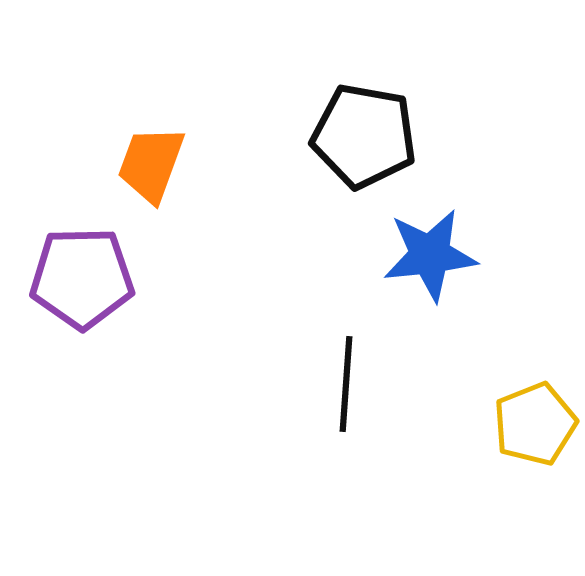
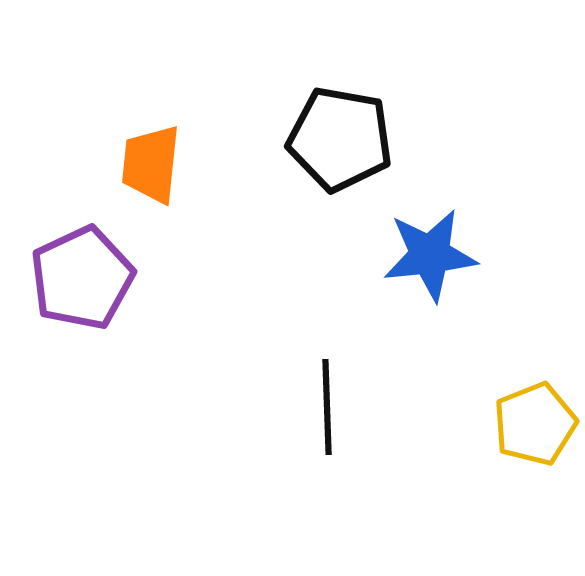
black pentagon: moved 24 px left, 3 px down
orange trapezoid: rotated 14 degrees counterclockwise
purple pentagon: rotated 24 degrees counterclockwise
black line: moved 19 px left, 23 px down; rotated 6 degrees counterclockwise
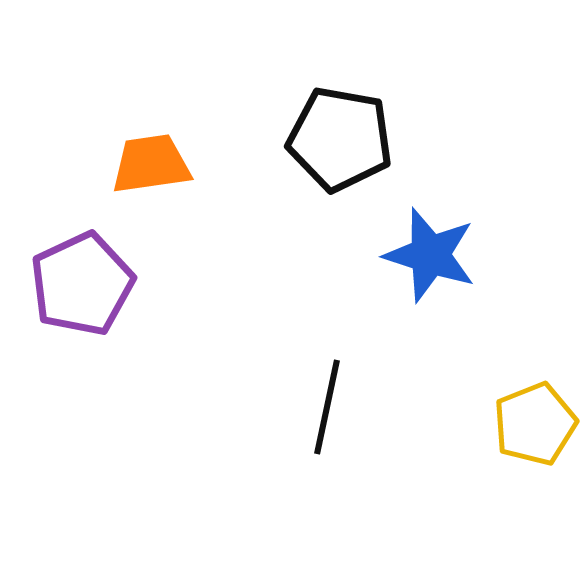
orange trapezoid: rotated 76 degrees clockwise
blue star: rotated 24 degrees clockwise
purple pentagon: moved 6 px down
black line: rotated 14 degrees clockwise
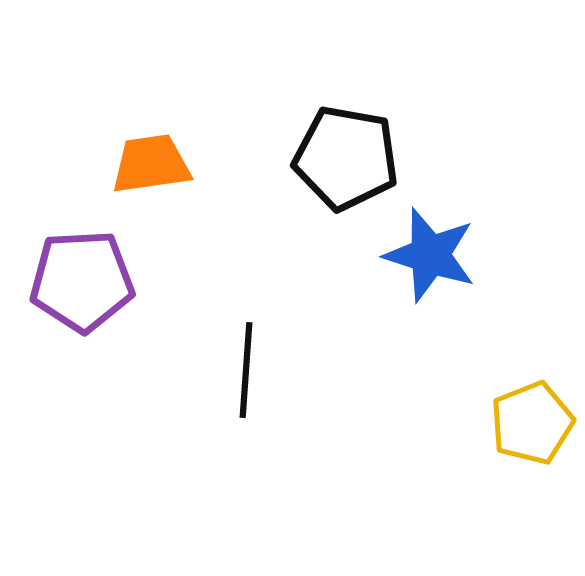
black pentagon: moved 6 px right, 19 px down
purple pentagon: moved 3 px up; rotated 22 degrees clockwise
black line: moved 81 px left, 37 px up; rotated 8 degrees counterclockwise
yellow pentagon: moved 3 px left, 1 px up
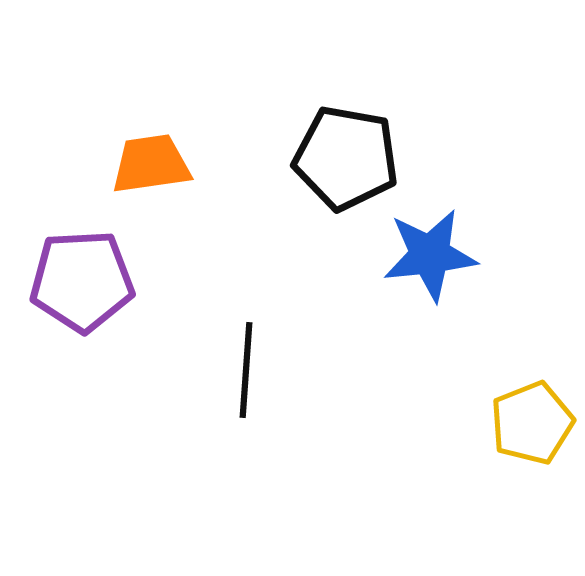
blue star: rotated 24 degrees counterclockwise
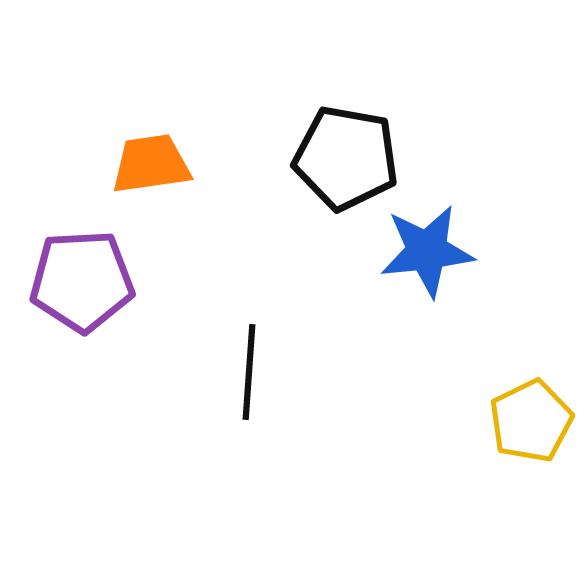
blue star: moved 3 px left, 4 px up
black line: moved 3 px right, 2 px down
yellow pentagon: moved 1 px left, 2 px up; rotated 4 degrees counterclockwise
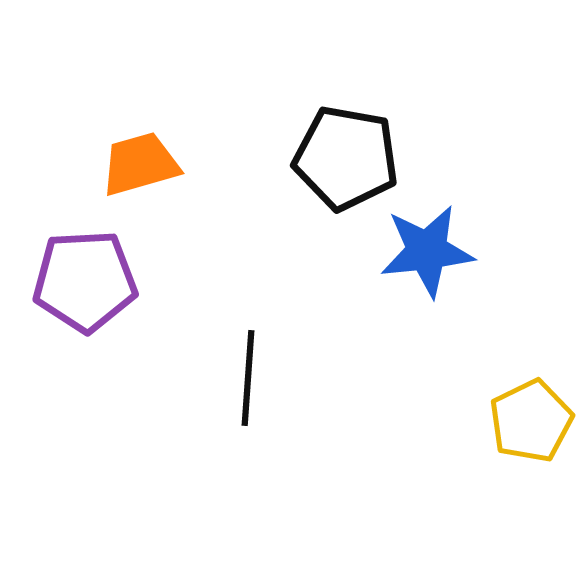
orange trapezoid: moved 11 px left; rotated 8 degrees counterclockwise
purple pentagon: moved 3 px right
black line: moved 1 px left, 6 px down
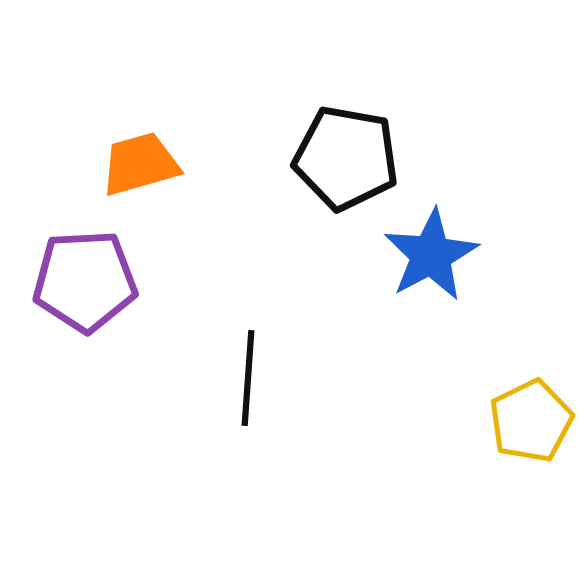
blue star: moved 4 px right, 4 px down; rotated 22 degrees counterclockwise
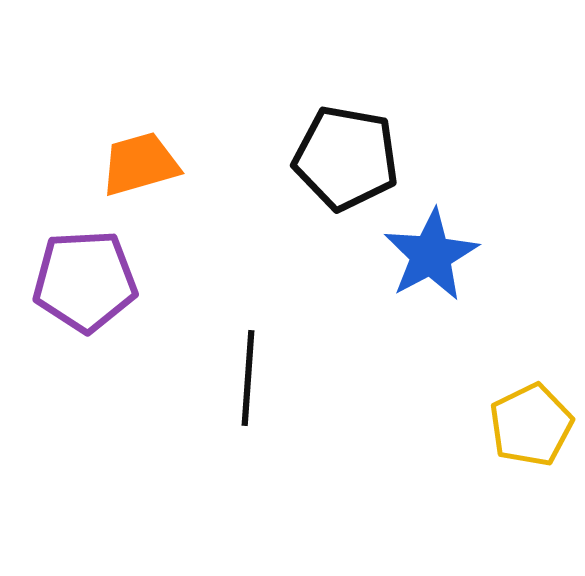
yellow pentagon: moved 4 px down
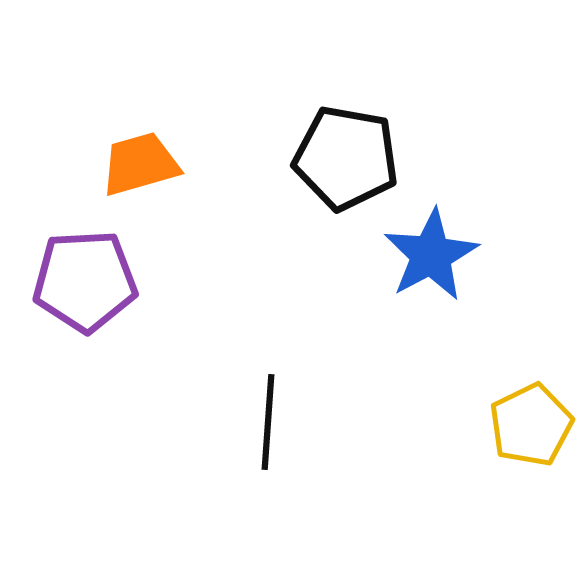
black line: moved 20 px right, 44 px down
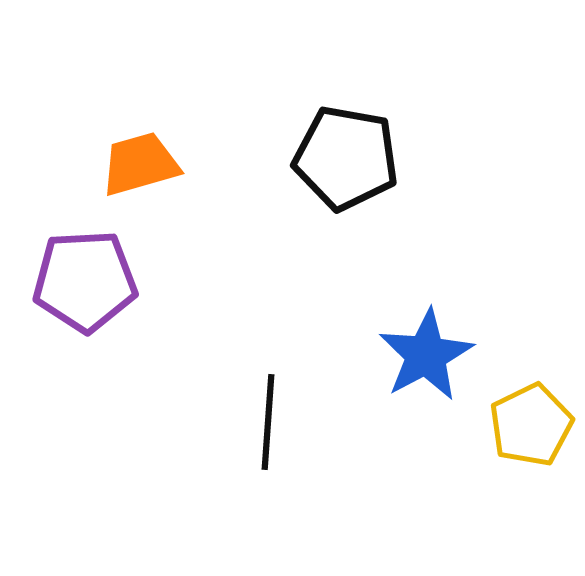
blue star: moved 5 px left, 100 px down
